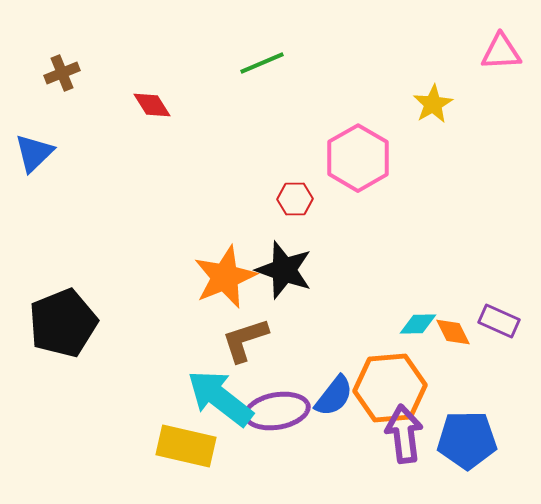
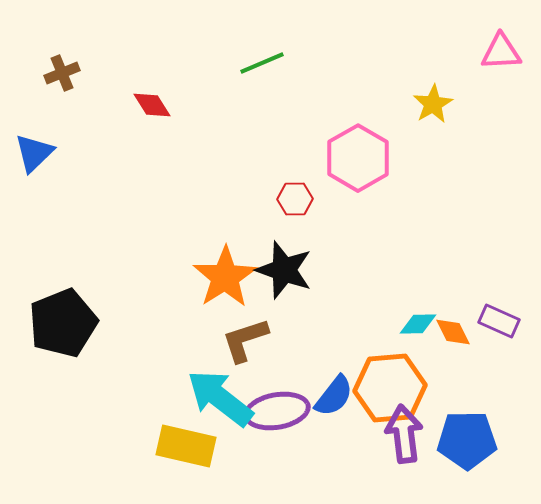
orange star: rotated 10 degrees counterclockwise
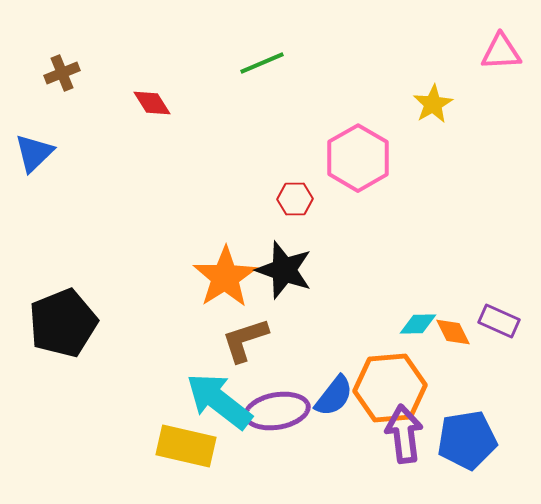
red diamond: moved 2 px up
cyan arrow: moved 1 px left, 3 px down
blue pentagon: rotated 8 degrees counterclockwise
